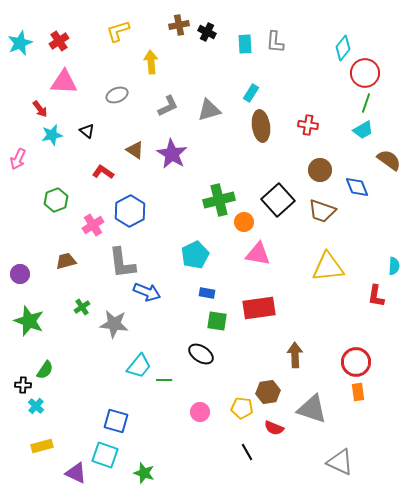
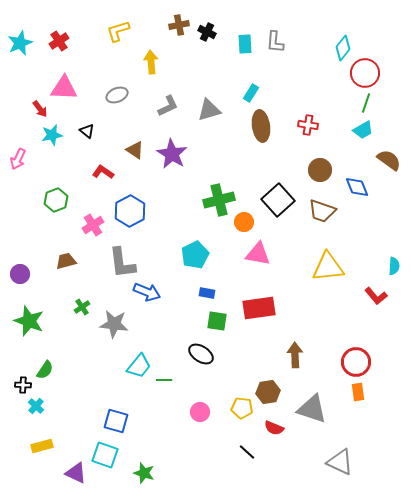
pink triangle at (64, 82): moved 6 px down
red L-shape at (376, 296): rotated 50 degrees counterclockwise
black line at (247, 452): rotated 18 degrees counterclockwise
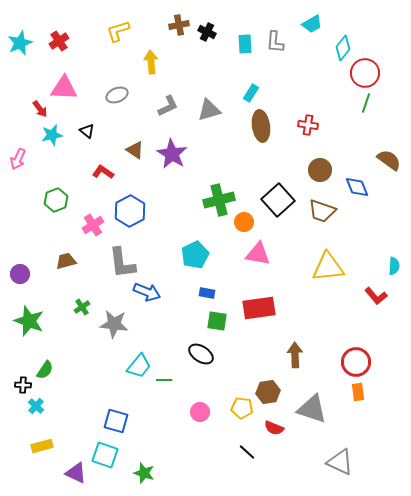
cyan trapezoid at (363, 130): moved 51 px left, 106 px up
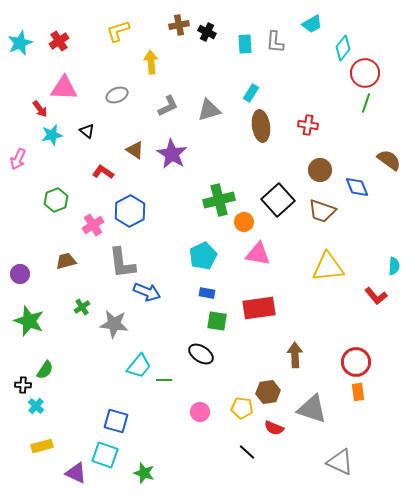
cyan pentagon at (195, 255): moved 8 px right, 1 px down
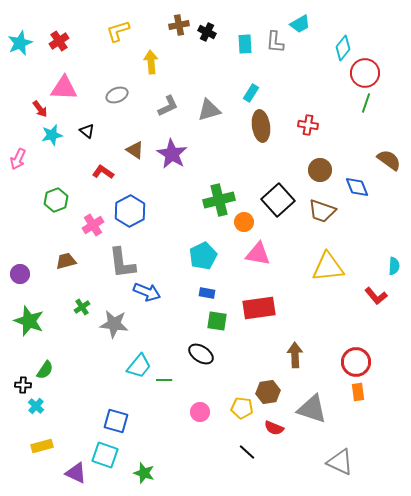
cyan trapezoid at (312, 24): moved 12 px left
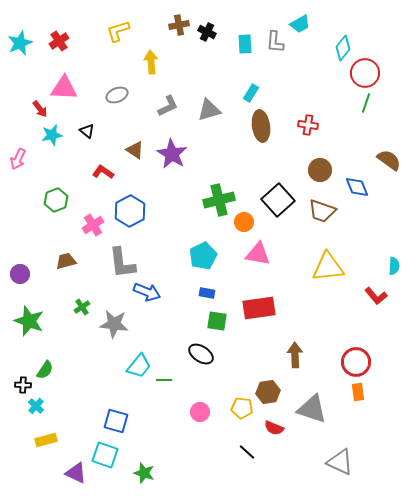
yellow rectangle at (42, 446): moved 4 px right, 6 px up
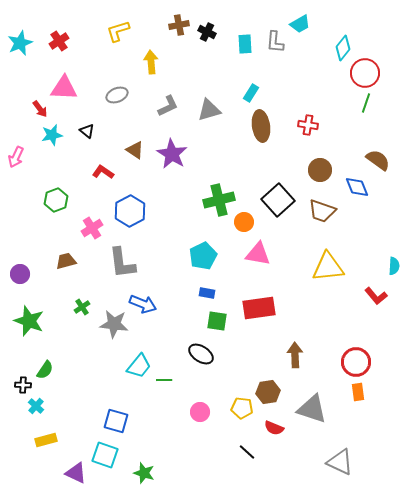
pink arrow at (18, 159): moved 2 px left, 2 px up
brown semicircle at (389, 160): moved 11 px left
pink cross at (93, 225): moved 1 px left, 3 px down
blue arrow at (147, 292): moved 4 px left, 12 px down
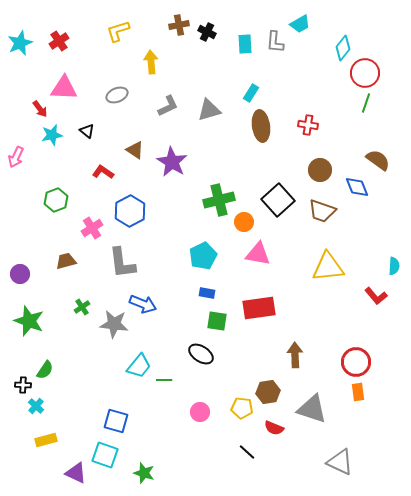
purple star at (172, 154): moved 8 px down
